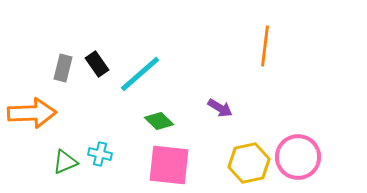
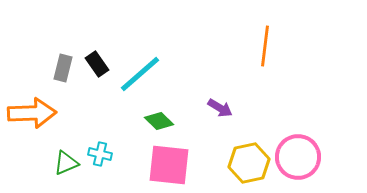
green triangle: moved 1 px right, 1 px down
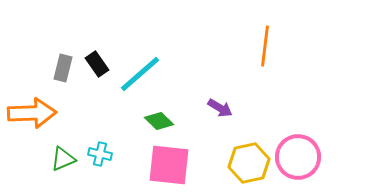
green triangle: moved 3 px left, 4 px up
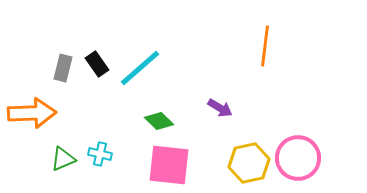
cyan line: moved 6 px up
pink circle: moved 1 px down
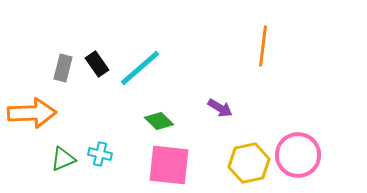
orange line: moved 2 px left
pink circle: moved 3 px up
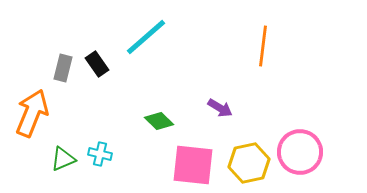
cyan line: moved 6 px right, 31 px up
orange arrow: rotated 66 degrees counterclockwise
pink circle: moved 2 px right, 3 px up
pink square: moved 24 px right
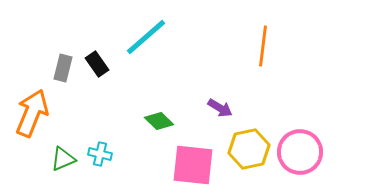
yellow hexagon: moved 14 px up
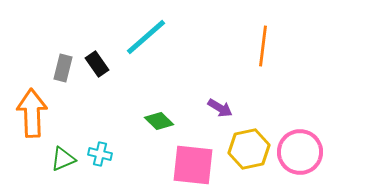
orange arrow: rotated 24 degrees counterclockwise
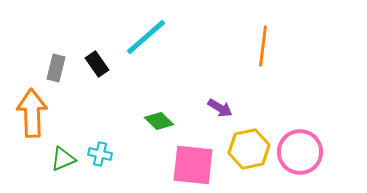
gray rectangle: moved 7 px left
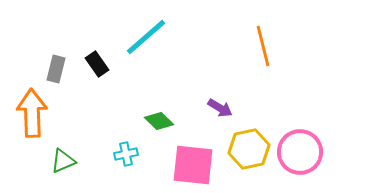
orange line: rotated 21 degrees counterclockwise
gray rectangle: moved 1 px down
cyan cross: moved 26 px right; rotated 25 degrees counterclockwise
green triangle: moved 2 px down
